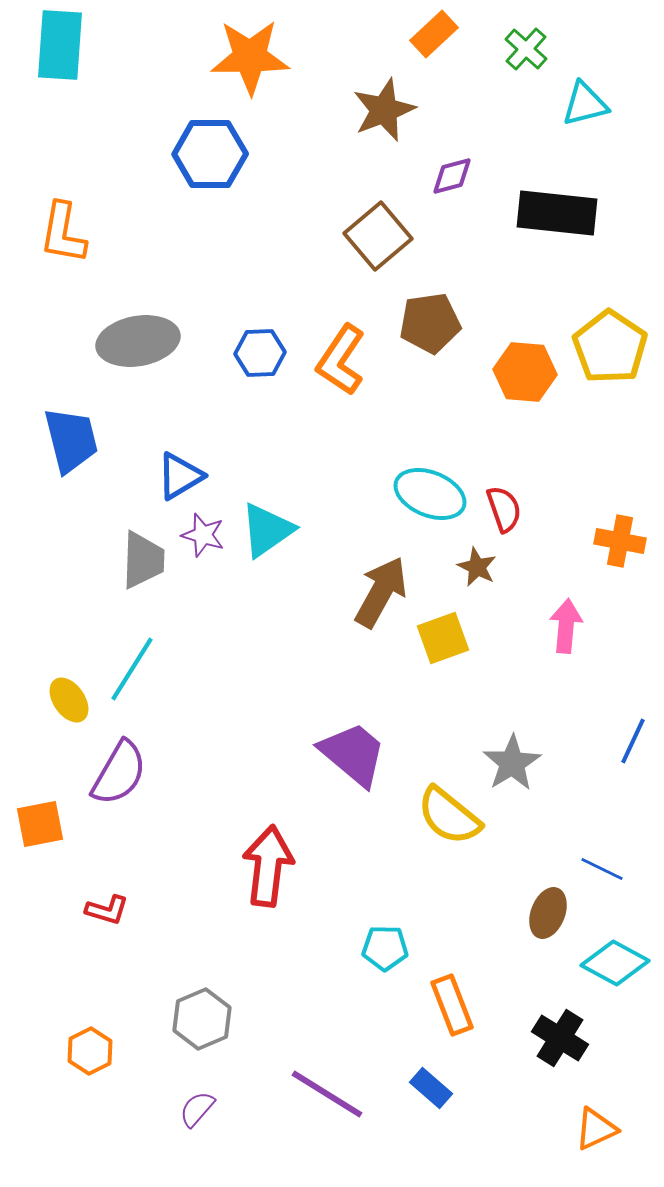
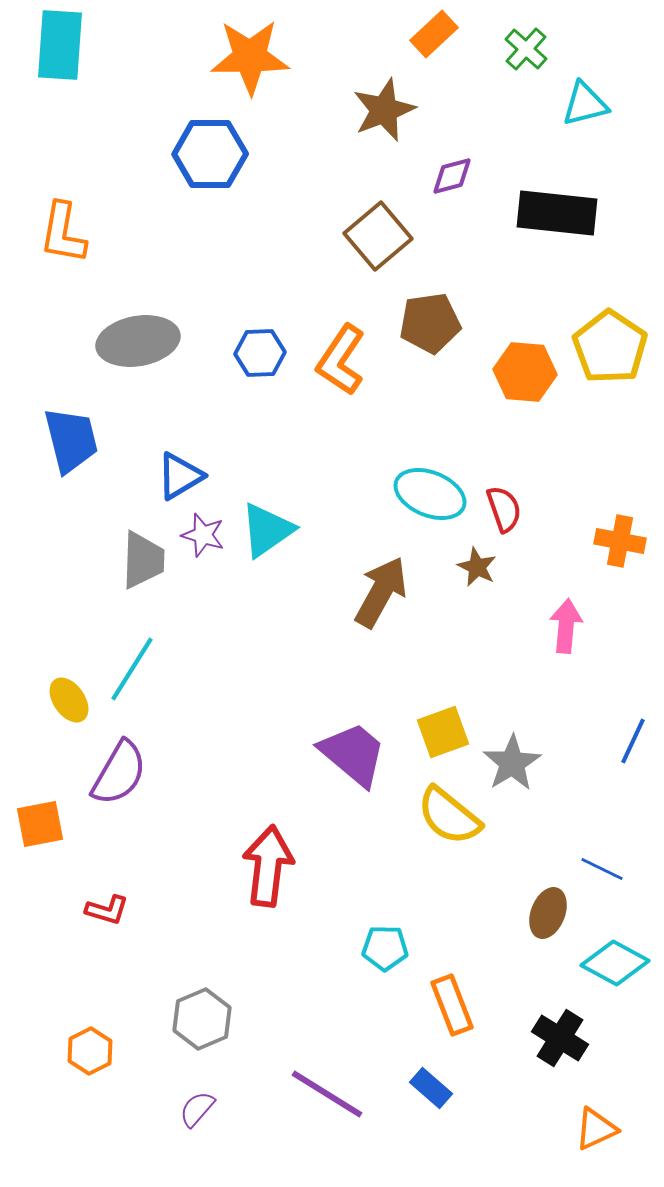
yellow square at (443, 638): moved 94 px down
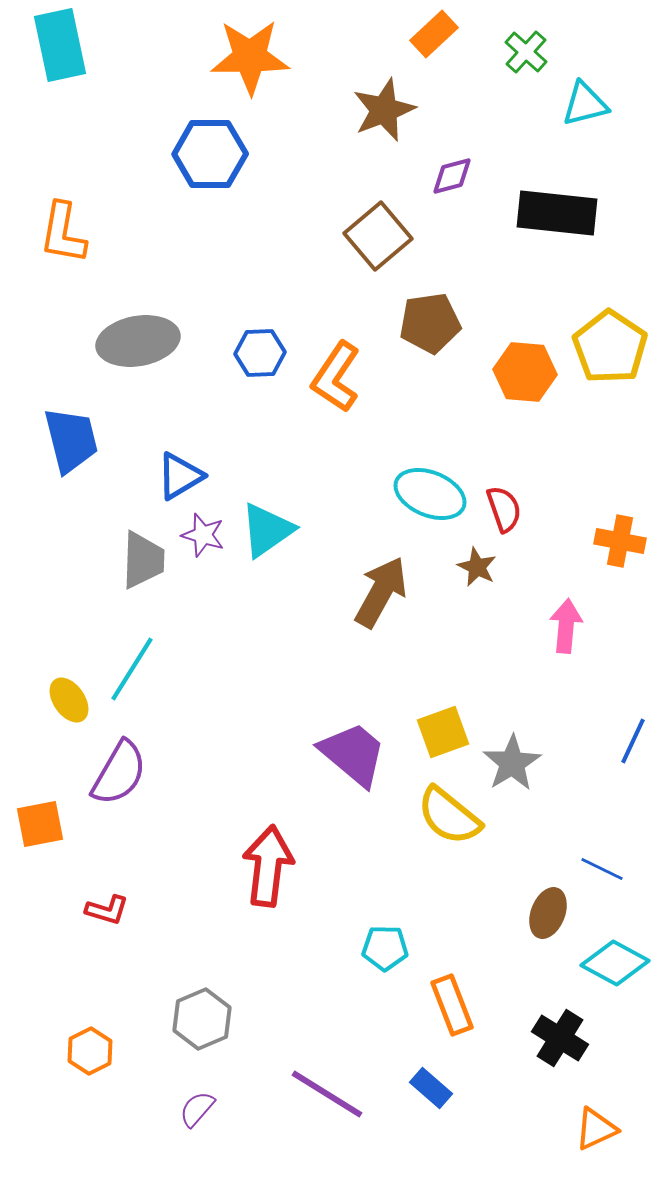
cyan rectangle at (60, 45): rotated 16 degrees counterclockwise
green cross at (526, 49): moved 3 px down
orange L-shape at (341, 360): moved 5 px left, 17 px down
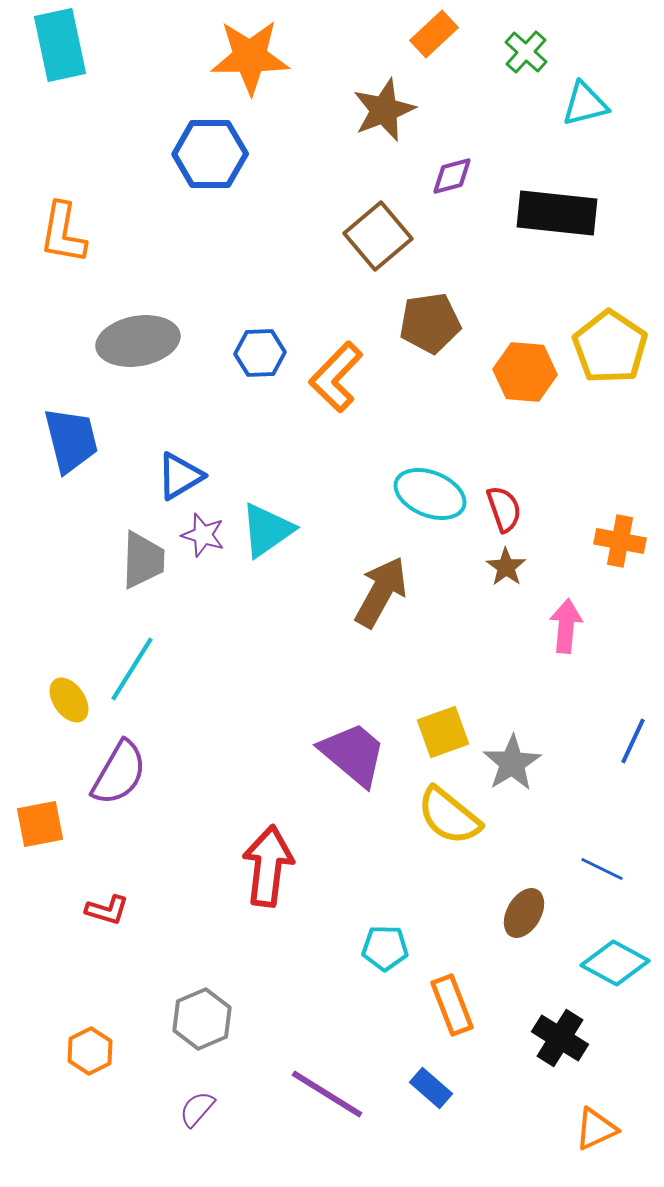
orange L-shape at (336, 377): rotated 10 degrees clockwise
brown star at (477, 567): moved 29 px right; rotated 9 degrees clockwise
brown ellipse at (548, 913): moved 24 px left; rotated 9 degrees clockwise
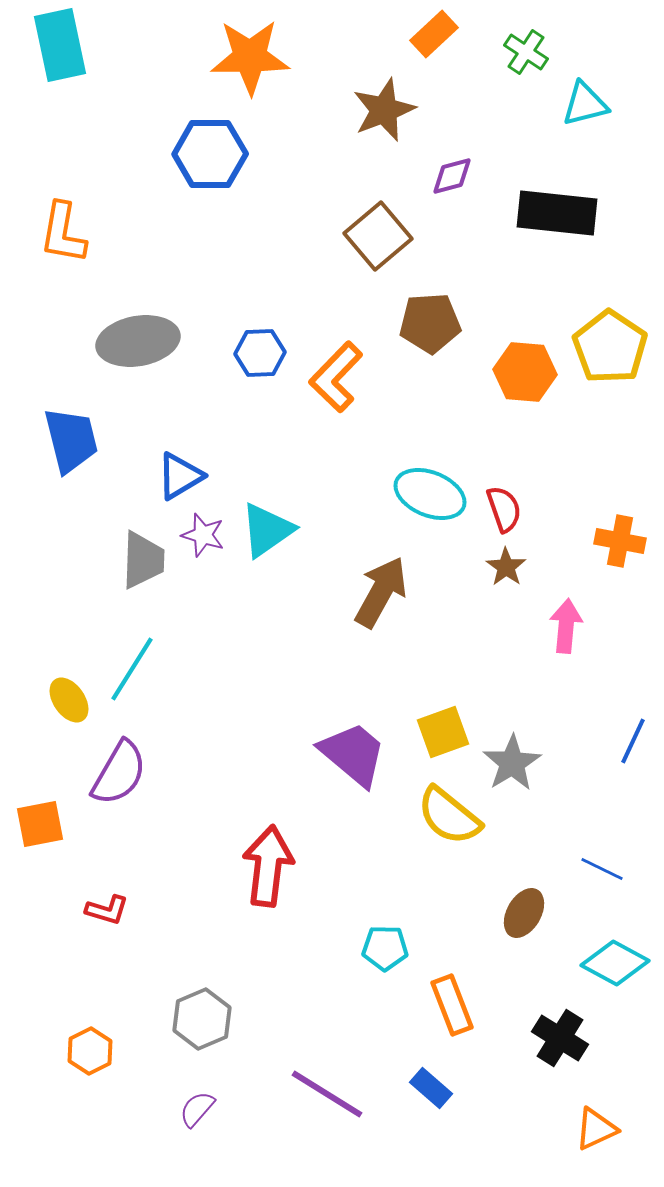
green cross at (526, 52): rotated 9 degrees counterclockwise
brown pentagon at (430, 323): rotated 4 degrees clockwise
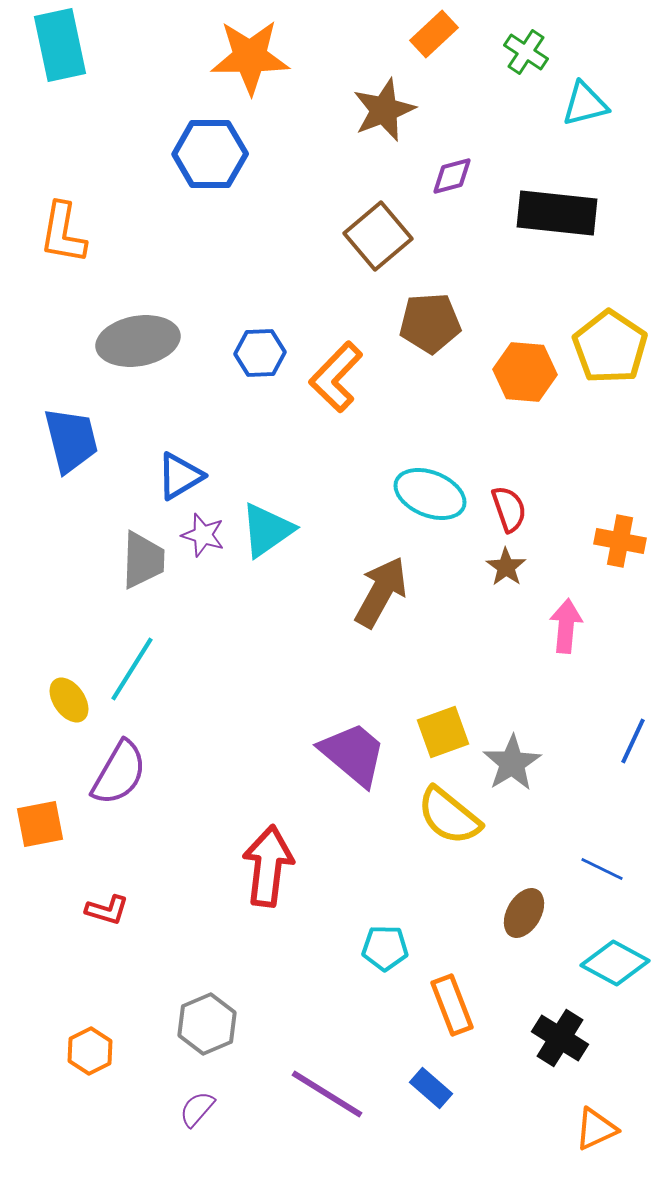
red semicircle at (504, 509): moved 5 px right
gray hexagon at (202, 1019): moved 5 px right, 5 px down
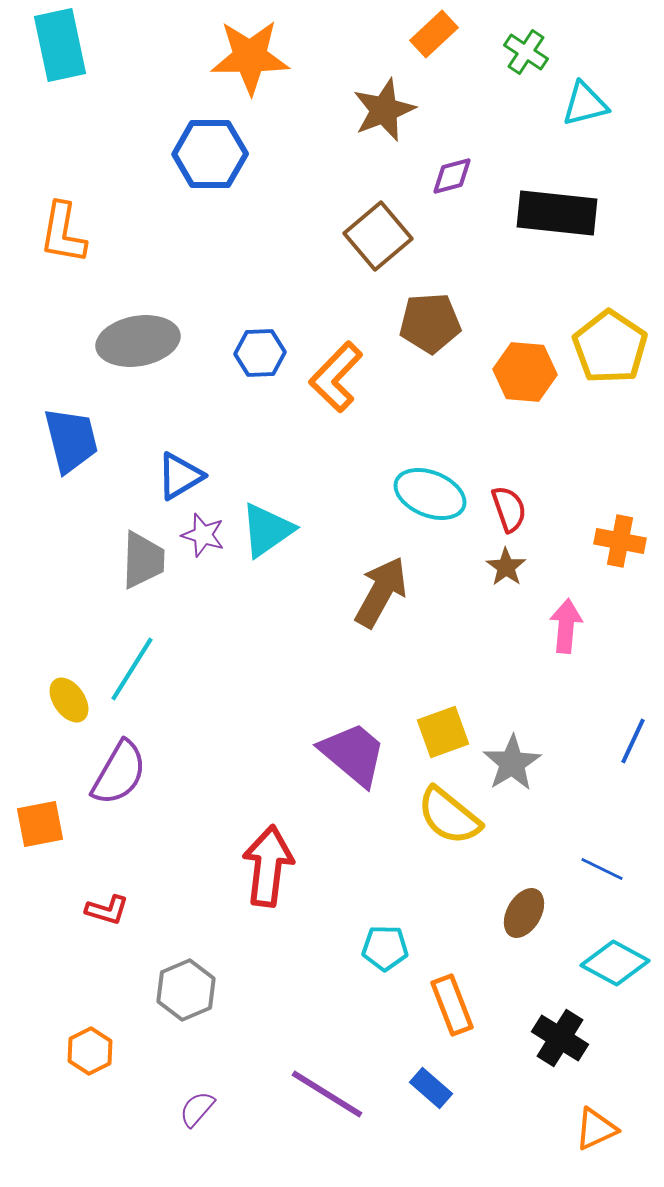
gray hexagon at (207, 1024): moved 21 px left, 34 px up
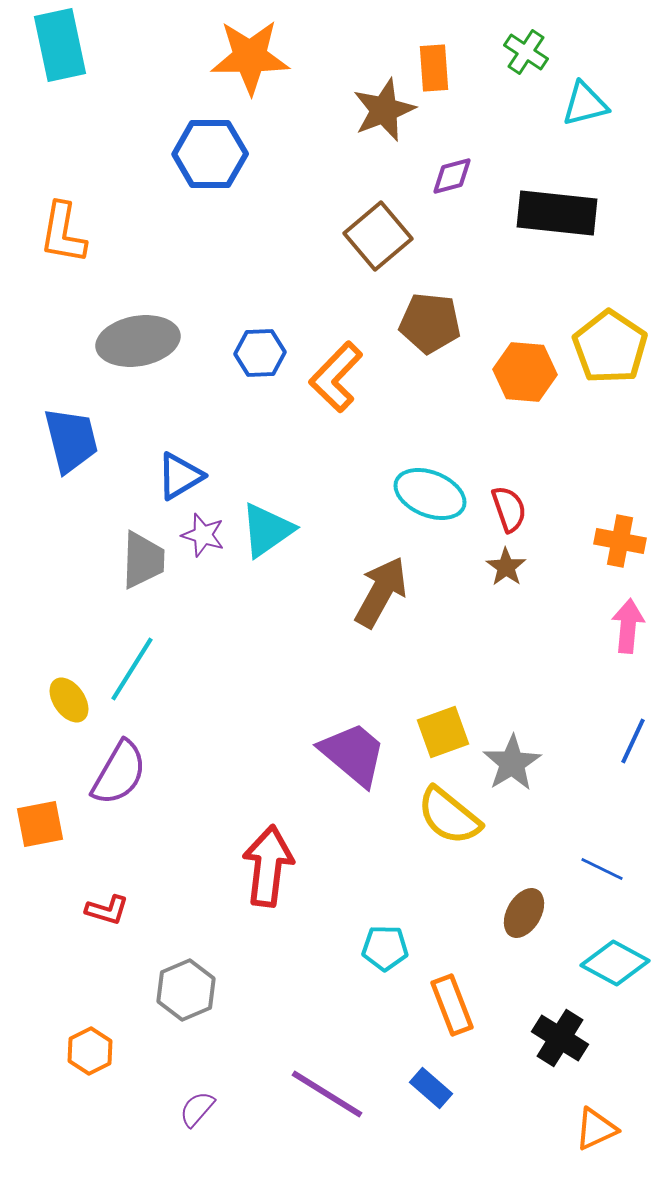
orange rectangle at (434, 34): moved 34 px down; rotated 51 degrees counterclockwise
brown pentagon at (430, 323): rotated 10 degrees clockwise
pink arrow at (566, 626): moved 62 px right
